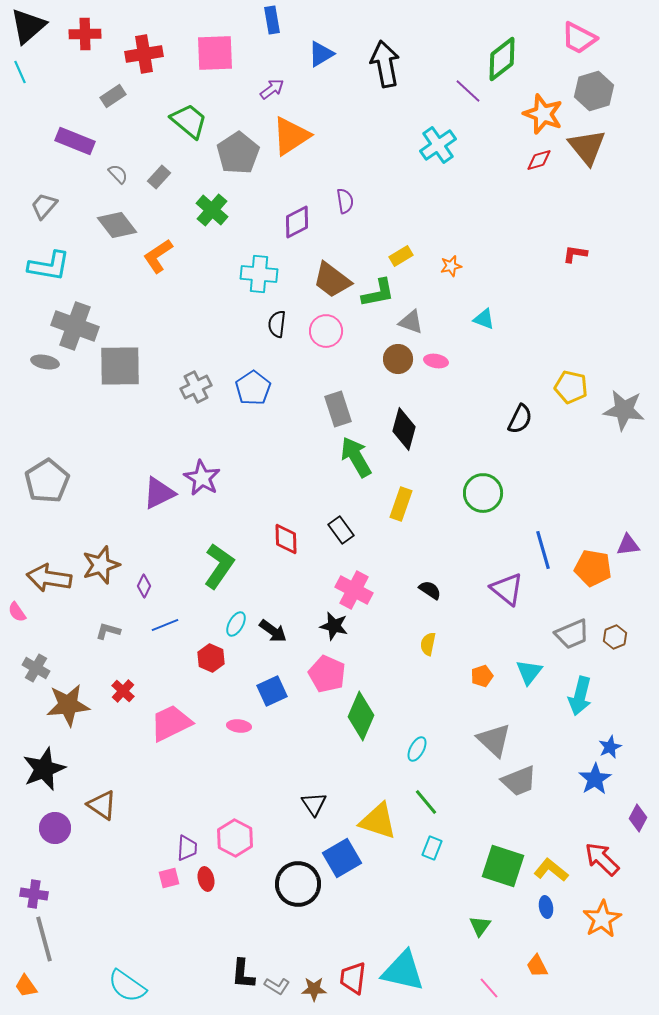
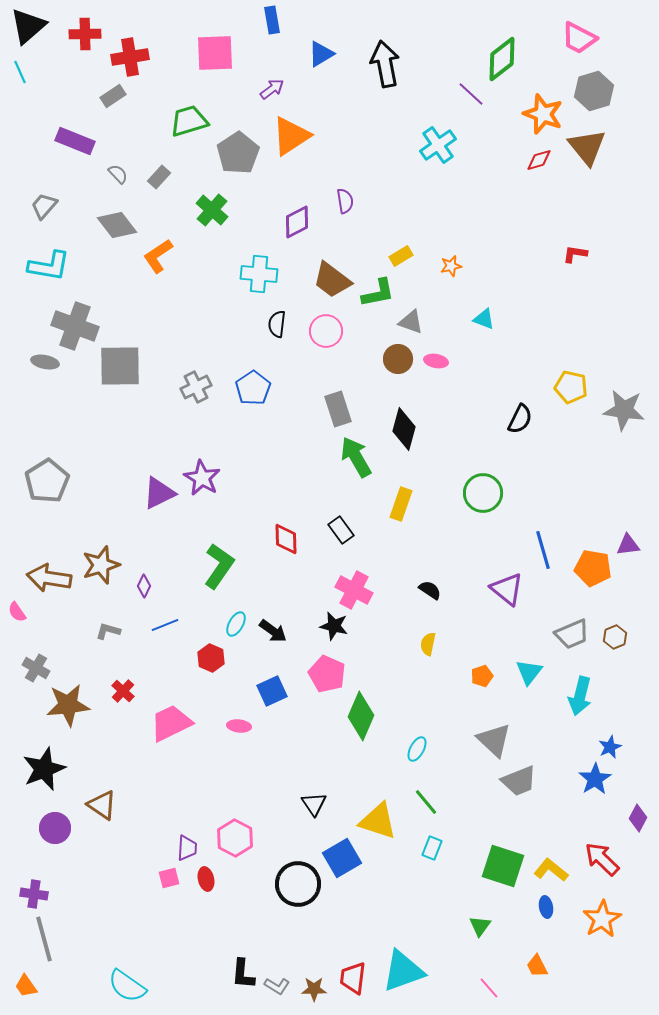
red cross at (144, 54): moved 14 px left, 3 px down
purple line at (468, 91): moved 3 px right, 3 px down
green trapezoid at (189, 121): rotated 57 degrees counterclockwise
cyan triangle at (403, 971): rotated 33 degrees counterclockwise
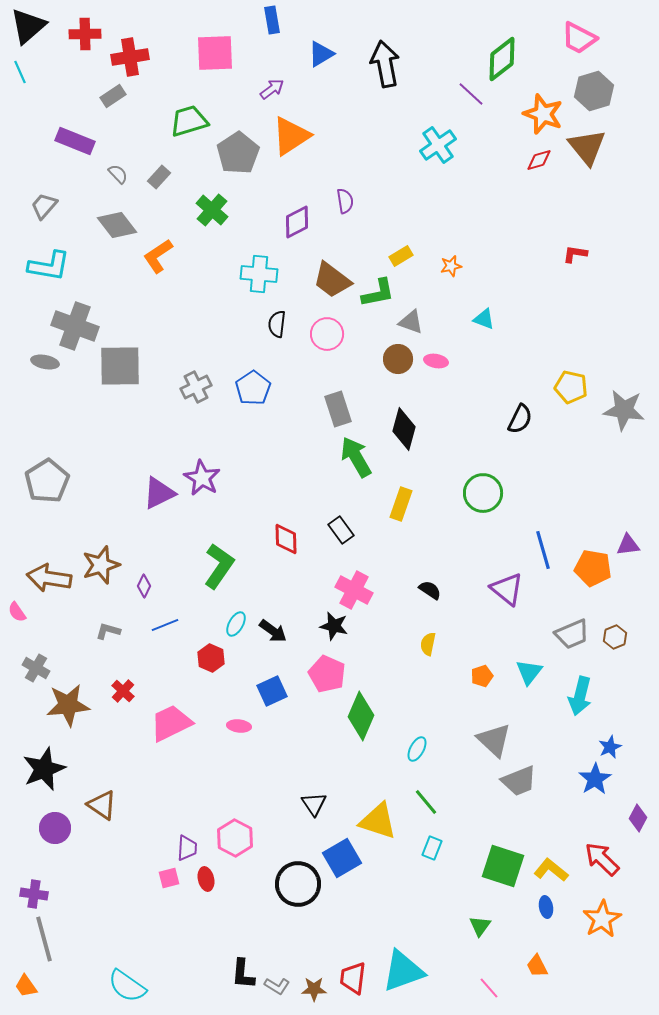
pink circle at (326, 331): moved 1 px right, 3 px down
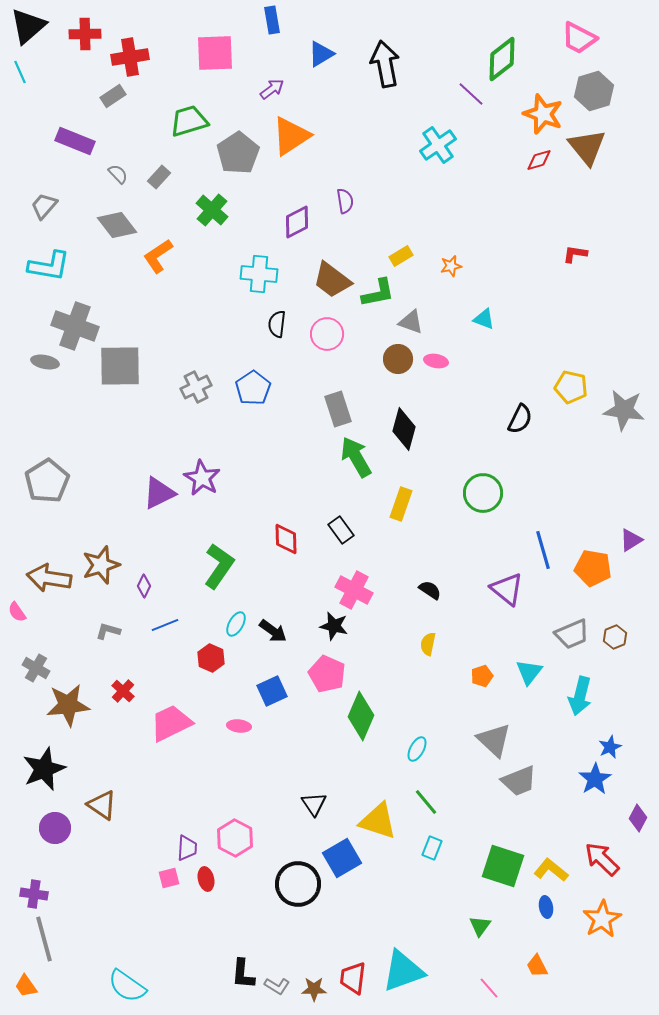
purple triangle at (628, 545): moved 3 px right, 5 px up; rotated 25 degrees counterclockwise
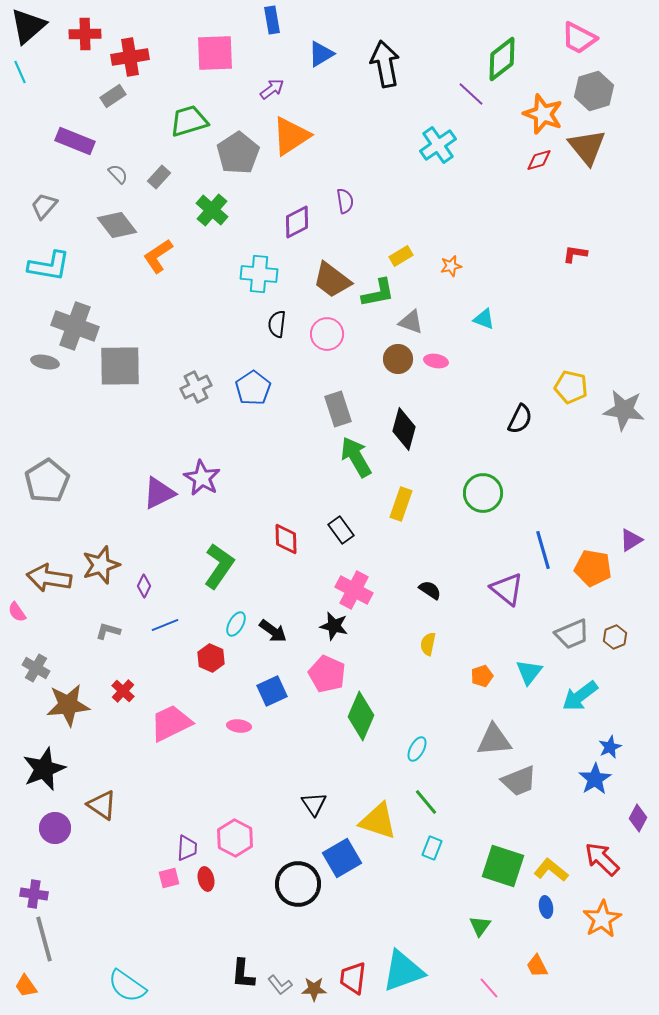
cyan arrow at (580, 696): rotated 39 degrees clockwise
gray triangle at (494, 740): rotated 48 degrees counterclockwise
gray L-shape at (277, 986): moved 3 px right, 1 px up; rotated 20 degrees clockwise
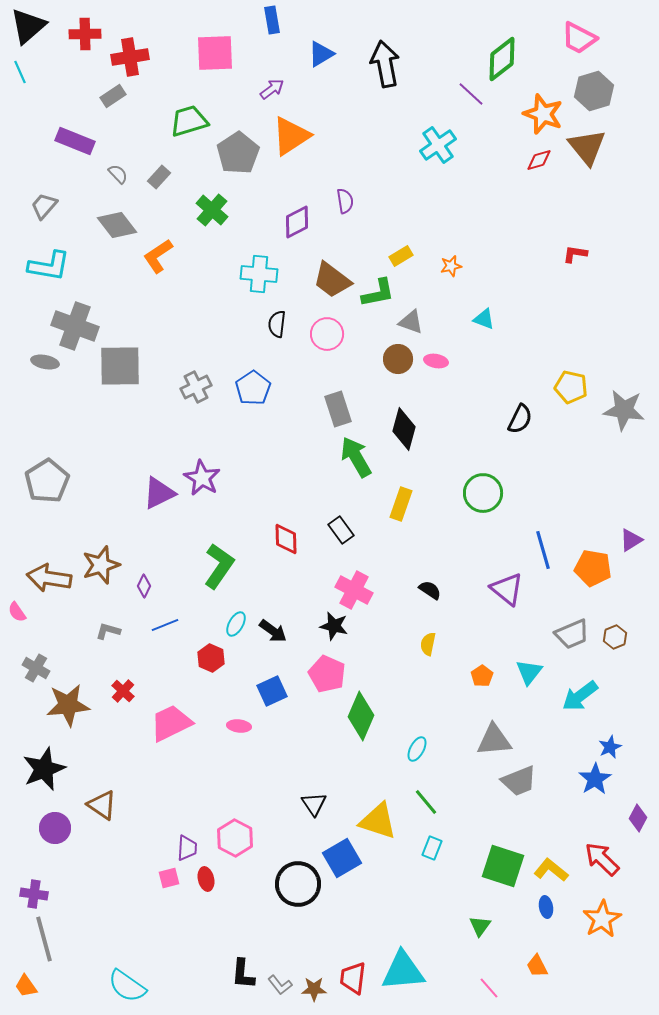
orange pentagon at (482, 676): rotated 15 degrees counterclockwise
cyan triangle at (403, 971): rotated 15 degrees clockwise
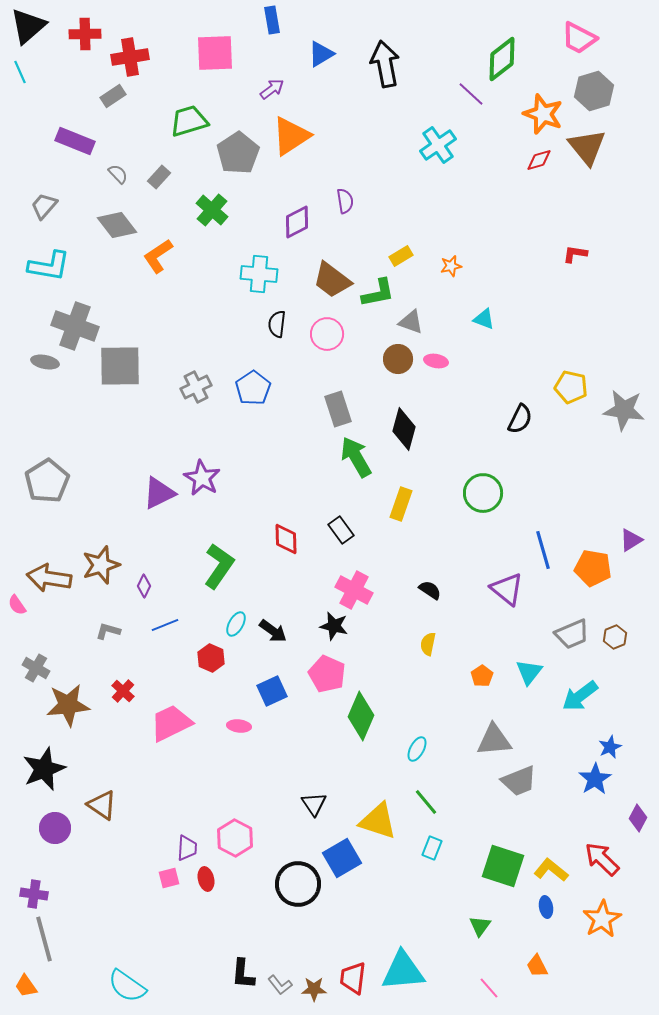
pink semicircle at (17, 612): moved 7 px up
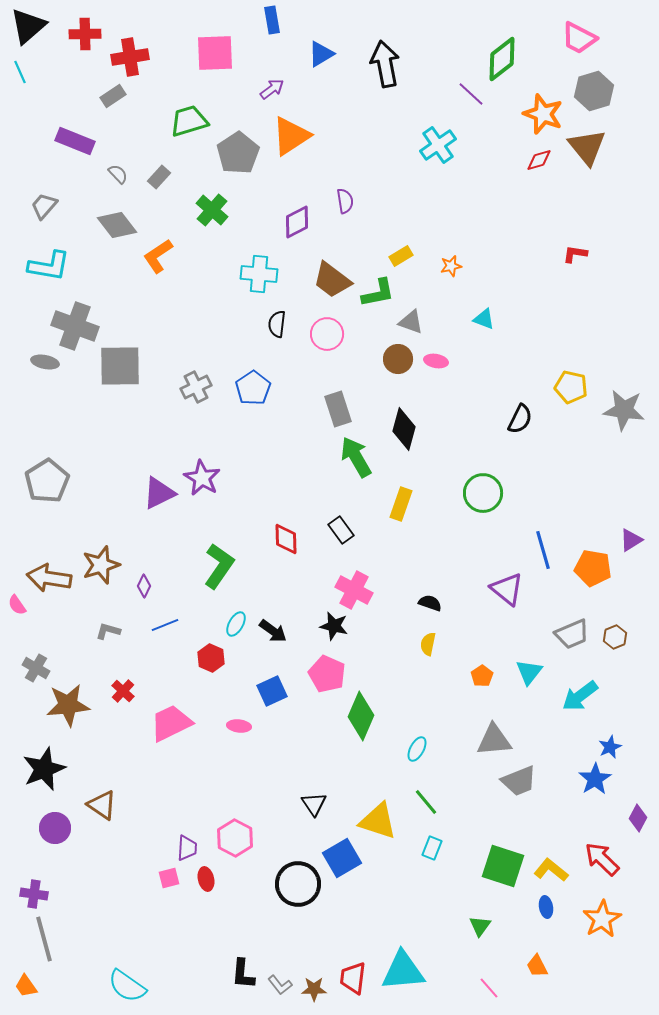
black semicircle at (430, 590): moved 13 px down; rotated 15 degrees counterclockwise
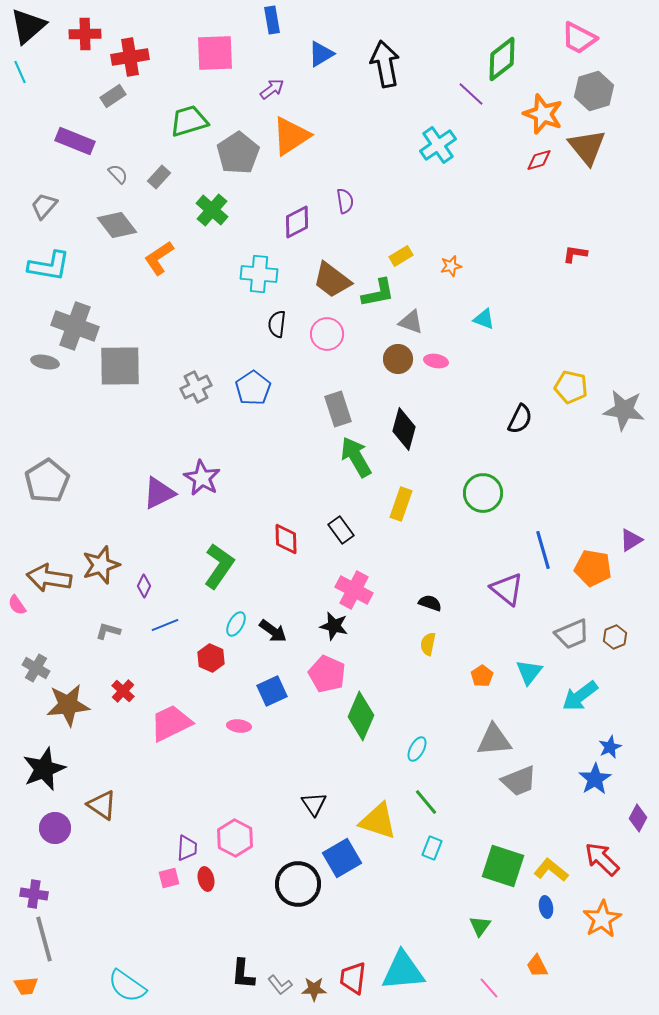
orange L-shape at (158, 256): moved 1 px right, 2 px down
orange trapezoid at (26, 986): rotated 60 degrees counterclockwise
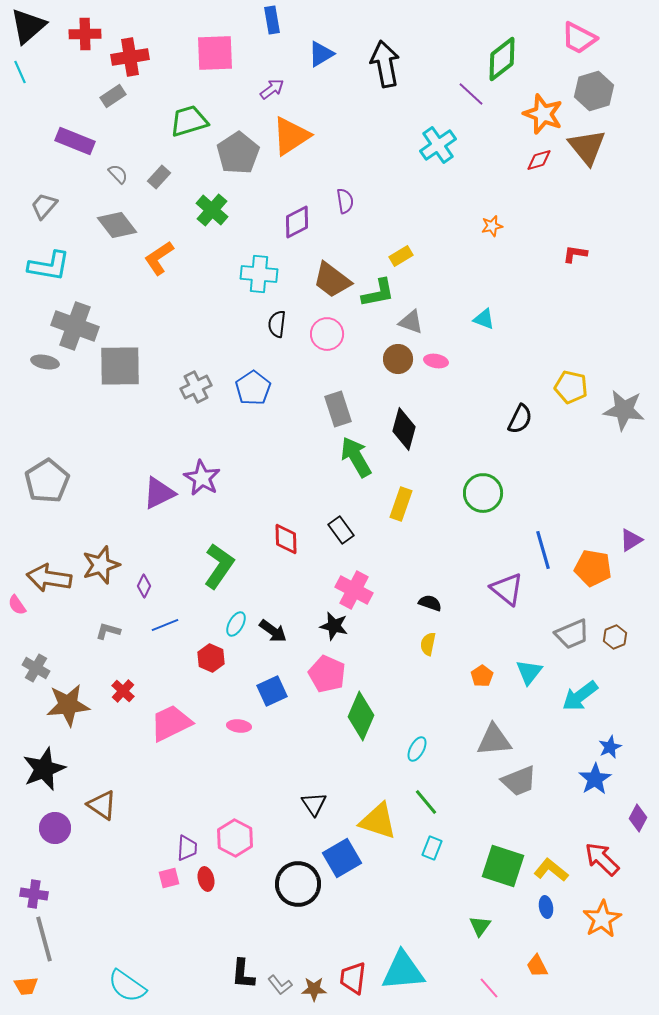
orange star at (451, 266): moved 41 px right, 40 px up
